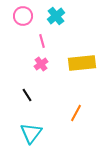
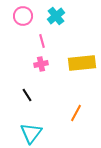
pink cross: rotated 24 degrees clockwise
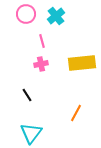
pink circle: moved 3 px right, 2 px up
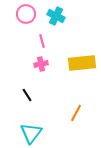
cyan cross: rotated 24 degrees counterclockwise
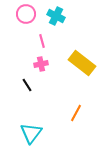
yellow rectangle: rotated 44 degrees clockwise
black line: moved 10 px up
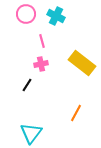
black line: rotated 64 degrees clockwise
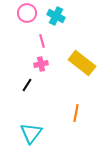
pink circle: moved 1 px right, 1 px up
orange line: rotated 18 degrees counterclockwise
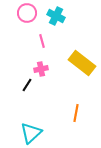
pink cross: moved 5 px down
cyan triangle: rotated 10 degrees clockwise
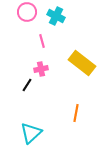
pink circle: moved 1 px up
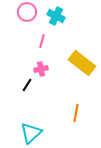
pink line: rotated 32 degrees clockwise
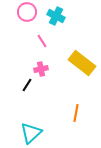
pink line: rotated 48 degrees counterclockwise
